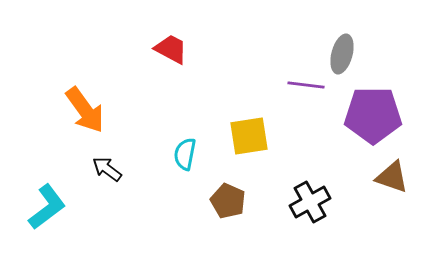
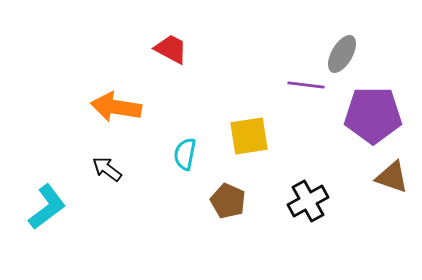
gray ellipse: rotated 15 degrees clockwise
orange arrow: moved 31 px right, 3 px up; rotated 135 degrees clockwise
black cross: moved 2 px left, 1 px up
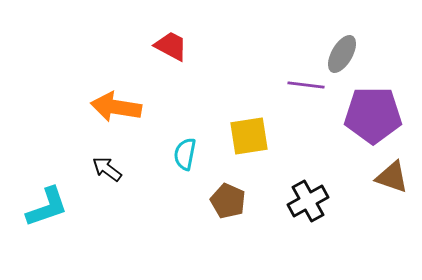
red trapezoid: moved 3 px up
cyan L-shape: rotated 18 degrees clockwise
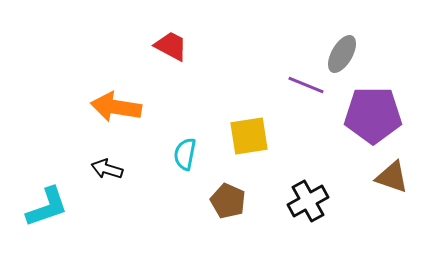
purple line: rotated 15 degrees clockwise
black arrow: rotated 20 degrees counterclockwise
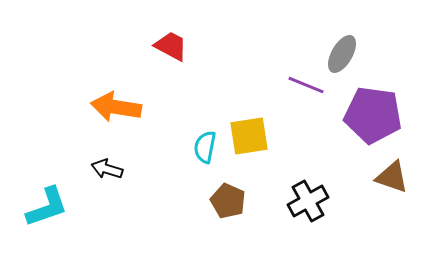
purple pentagon: rotated 8 degrees clockwise
cyan semicircle: moved 20 px right, 7 px up
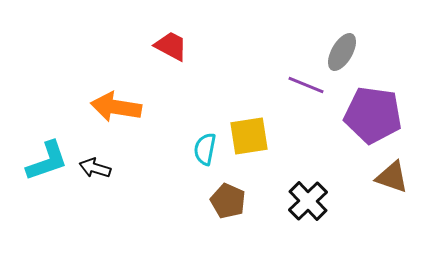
gray ellipse: moved 2 px up
cyan semicircle: moved 2 px down
black arrow: moved 12 px left, 1 px up
black cross: rotated 15 degrees counterclockwise
cyan L-shape: moved 46 px up
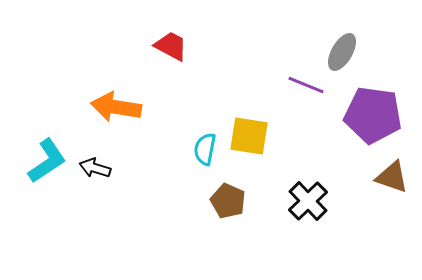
yellow square: rotated 18 degrees clockwise
cyan L-shape: rotated 15 degrees counterclockwise
